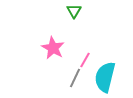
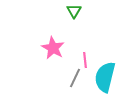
pink line: rotated 35 degrees counterclockwise
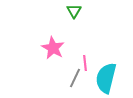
pink line: moved 3 px down
cyan semicircle: moved 1 px right, 1 px down
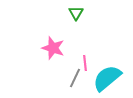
green triangle: moved 2 px right, 2 px down
pink star: rotated 10 degrees counterclockwise
cyan semicircle: moved 1 px right; rotated 36 degrees clockwise
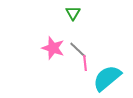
green triangle: moved 3 px left
gray line: moved 3 px right, 28 px up; rotated 72 degrees counterclockwise
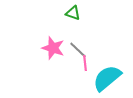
green triangle: rotated 42 degrees counterclockwise
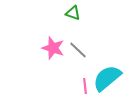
pink line: moved 23 px down
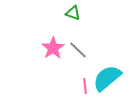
pink star: rotated 20 degrees clockwise
